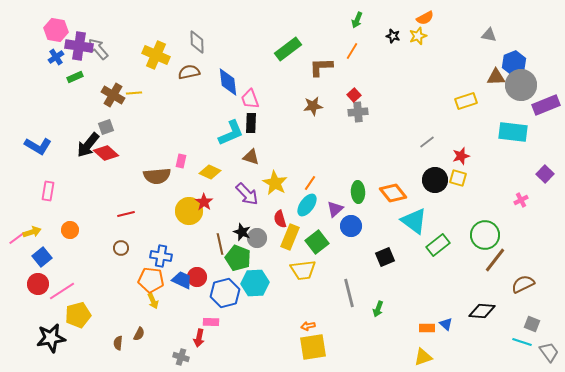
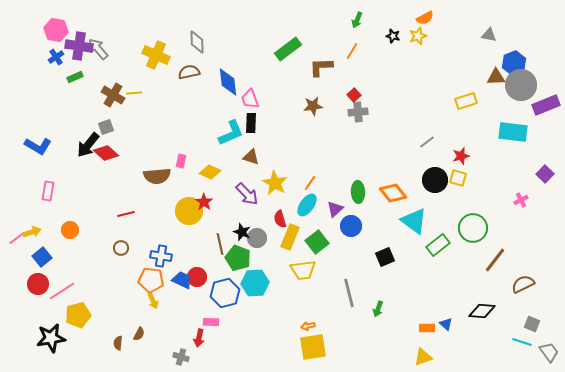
green circle at (485, 235): moved 12 px left, 7 px up
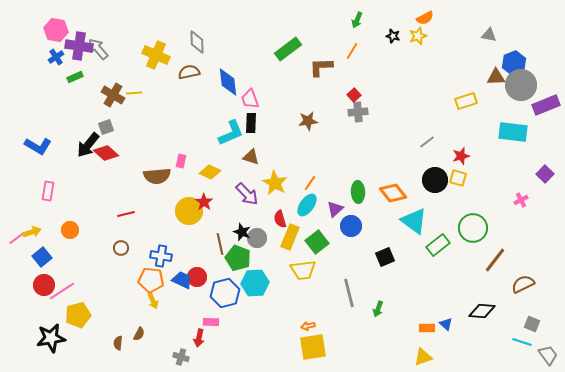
brown star at (313, 106): moved 5 px left, 15 px down
red circle at (38, 284): moved 6 px right, 1 px down
gray trapezoid at (549, 352): moved 1 px left, 3 px down
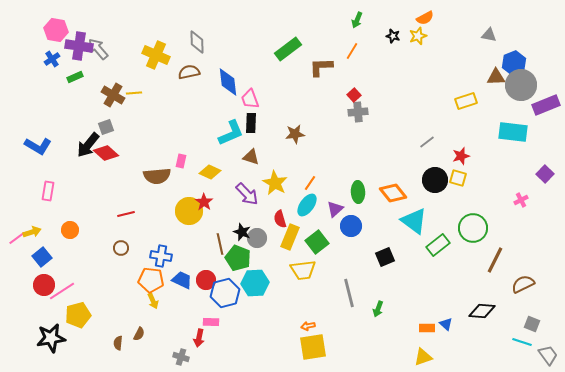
blue cross at (56, 57): moved 4 px left, 2 px down
brown star at (308, 121): moved 13 px left, 13 px down
brown line at (495, 260): rotated 12 degrees counterclockwise
red circle at (197, 277): moved 9 px right, 3 px down
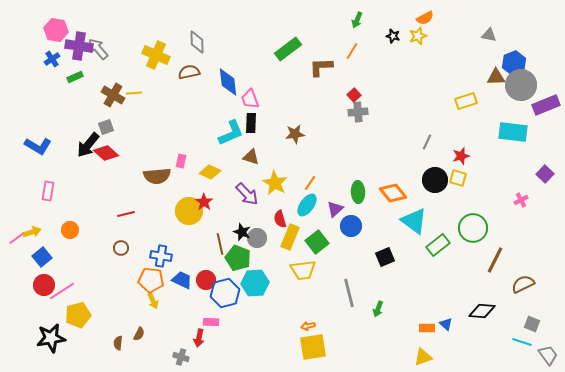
gray line at (427, 142): rotated 28 degrees counterclockwise
